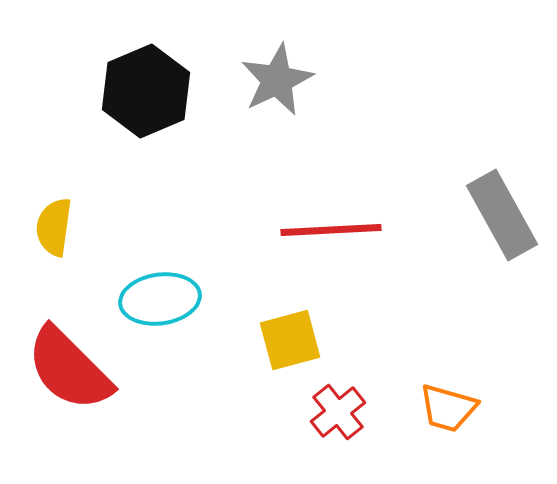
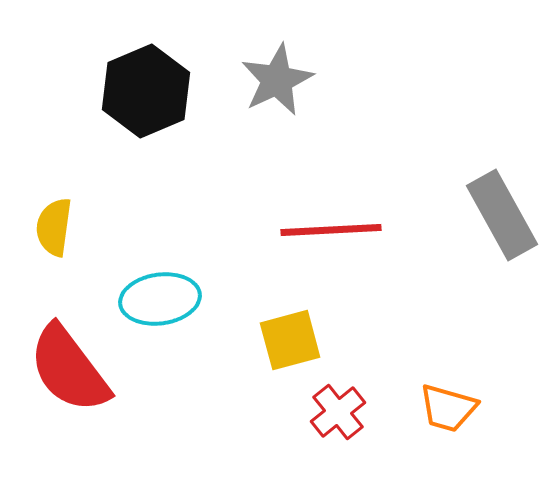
red semicircle: rotated 8 degrees clockwise
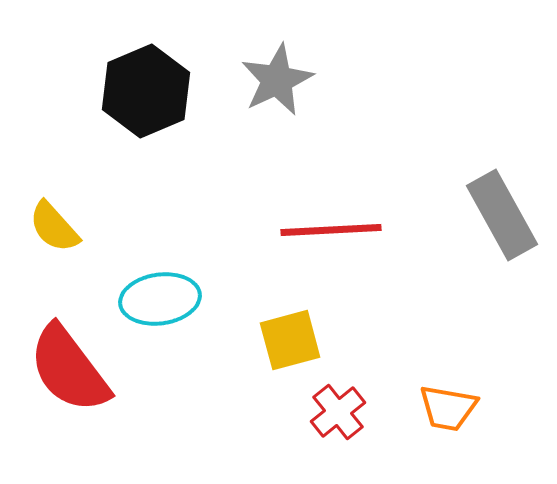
yellow semicircle: rotated 50 degrees counterclockwise
orange trapezoid: rotated 6 degrees counterclockwise
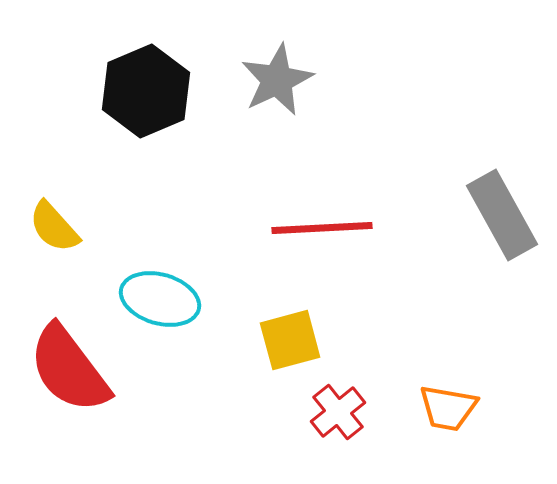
red line: moved 9 px left, 2 px up
cyan ellipse: rotated 24 degrees clockwise
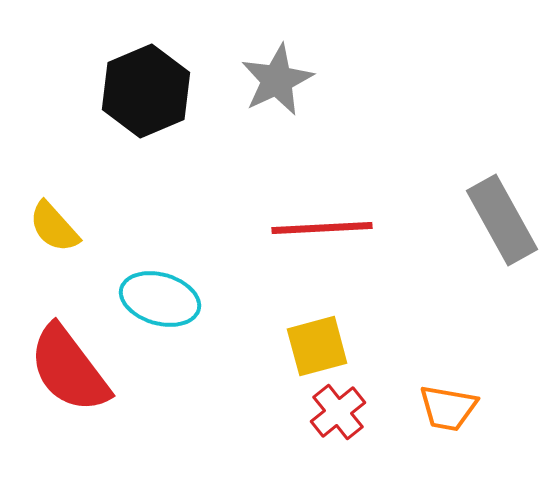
gray rectangle: moved 5 px down
yellow square: moved 27 px right, 6 px down
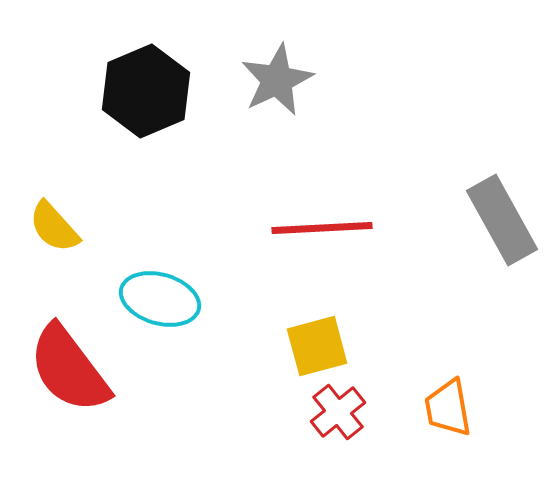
orange trapezoid: rotated 70 degrees clockwise
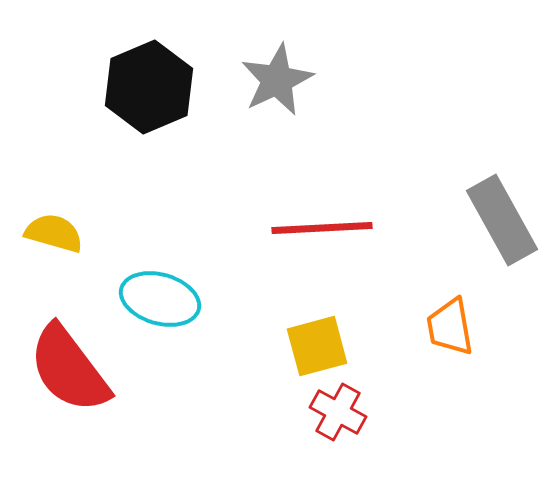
black hexagon: moved 3 px right, 4 px up
yellow semicircle: moved 6 px down; rotated 148 degrees clockwise
orange trapezoid: moved 2 px right, 81 px up
red cross: rotated 22 degrees counterclockwise
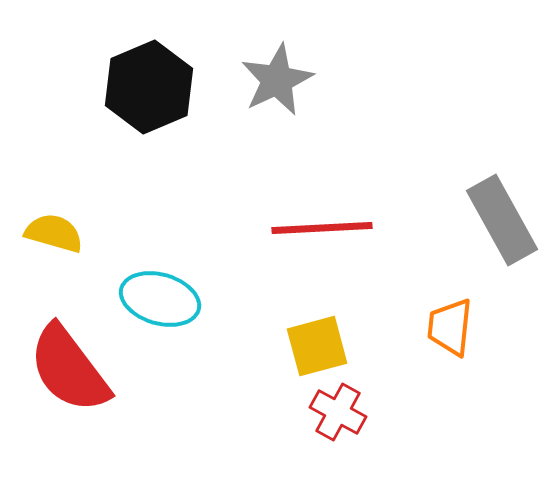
orange trapezoid: rotated 16 degrees clockwise
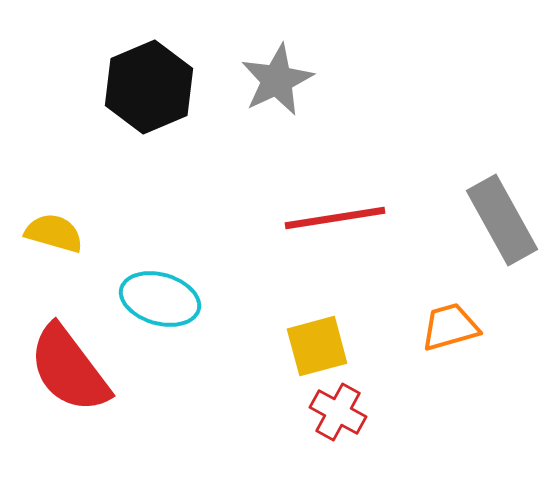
red line: moved 13 px right, 10 px up; rotated 6 degrees counterclockwise
orange trapezoid: rotated 68 degrees clockwise
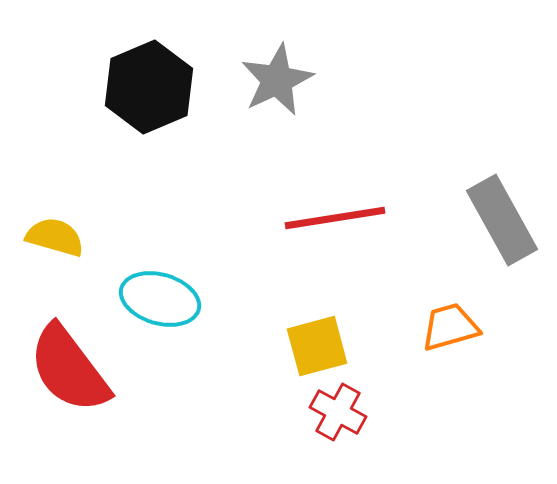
yellow semicircle: moved 1 px right, 4 px down
